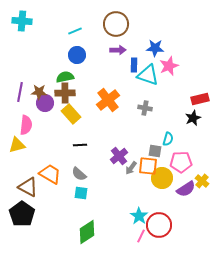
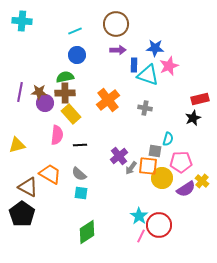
pink semicircle: moved 31 px right, 10 px down
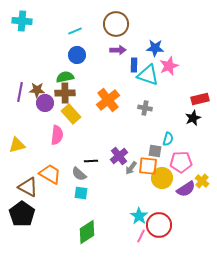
brown star: moved 2 px left, 2 px up
black line: moved 11 px right, 16 px down
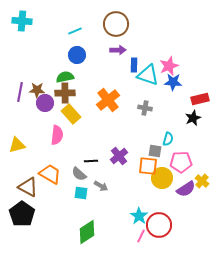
blue star: moved 18 px right, 34 px down
gray arrow: moved 30 px left, 18 px down; rotated 96 degrees counterclockwise
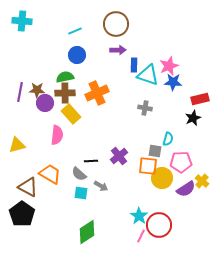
orange cross: moved 11 px left, 7 px up; rotated 15 degrees clockwise
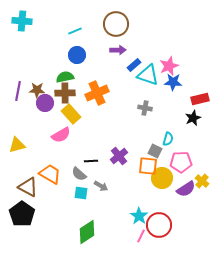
blue rectangle: rotated 48 degrees clockwise
purple line: moved 2 px left, 1 px up
pink semicircle: moved 4 px right; rotated 54 degrees clockwise
gray square: rotated 16 degrees clockwise
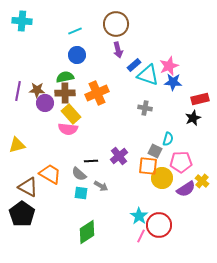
purple arrow: rotated 77 degrees clockwise
pink semicircle: moved 7 px right, 6 px up; rotated 36 degrees clockwise
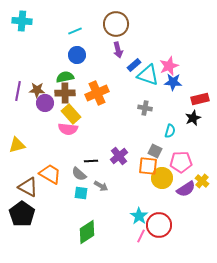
cyan semicircle: moved 2 px right, 8 px up
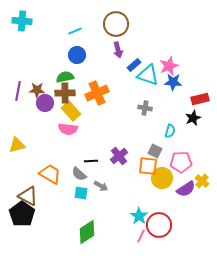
yellow rectangle: moved 3 px up
brown triangle: moved 9 px down
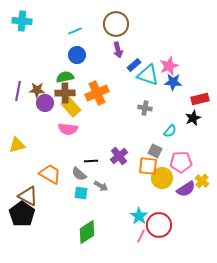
yellow rectangle: moved 4 px up
cyan semicircle: rotated 24 degrees clockwise
